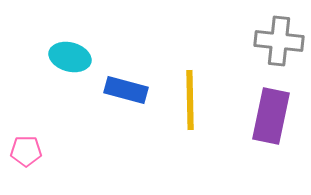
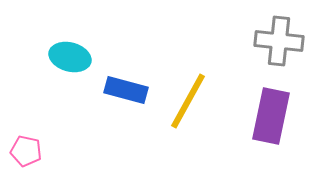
yellow line: moved 2 px left, 1 px down; rotated 30 degrees clockwise
pink pentagon: rotated 12 degrees clockwise
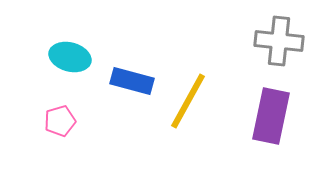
blue rectangle: moved 6 px right, 9 px up
pink pentagon: moved 34 px right, 30 px up; rotated 28 degrees counterclockwise
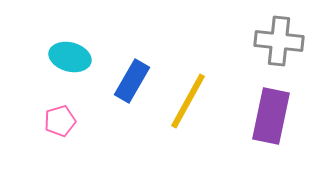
blue rectangle: rotated 75 degrees counterclockwise
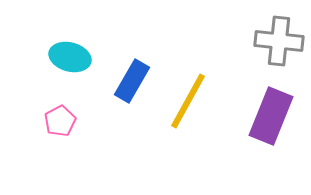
purple rectangle: rotated 10 degrees clockwise
pink pentagon: rotated 12 degrees counterclockwise
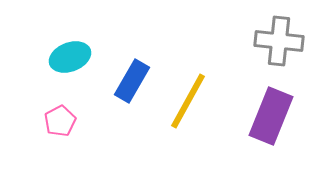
cyan ellipse: rotated 36 degrees counterclockwise
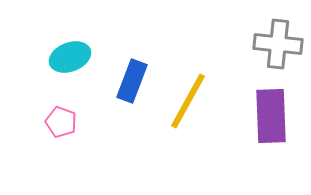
gray cross: moved 1 px left, 3 px down
blue rectangle: rotated 9 degrees counterclockwise
purple rectangle: rotated 24 degrees counterclockwise
pink pentagon: moved 1 px right, 1 px down; rotated 24 degrees counterclockwise
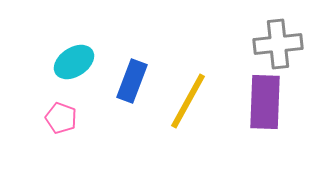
gray cross: rotated 12 degrees counterclockwise
cyan ellipse: moved 4 px right, 5 px down; rotated 12 degrees counterclockwise
purple rectangle: moved 6 px left, 14 px up; rotated 4 degrees clockwise
pink pentagon: moved 4 px up
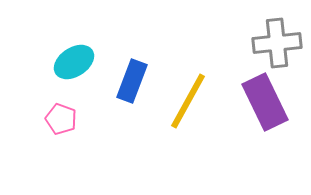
gray cross: moved 1 px left, 1 px up
purple rectangle: rotated 28 degrees counterclockwise
pink pentagon: moved 1 px down
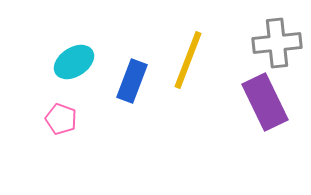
yellow line: moved 41 px up; rotated 8 degrees counterclockwise
